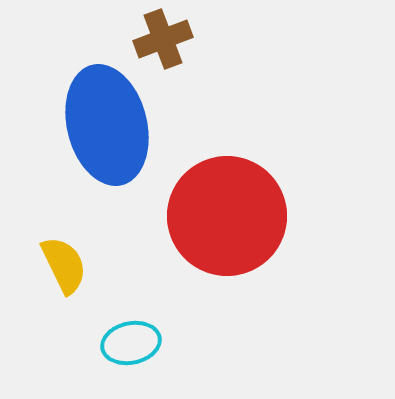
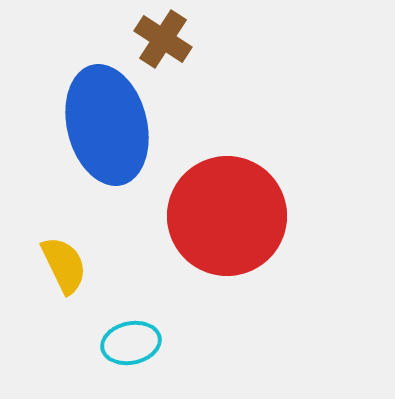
brown cross: rotated 36 degrees counterclockwise
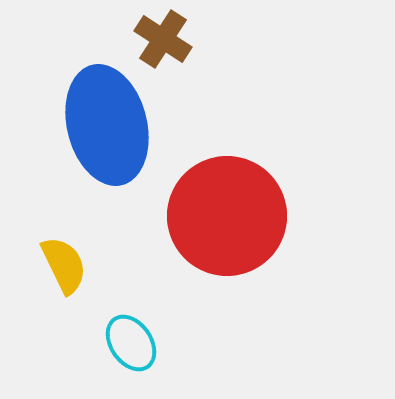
cyan ellipse: rotated 68 degrees clockwise
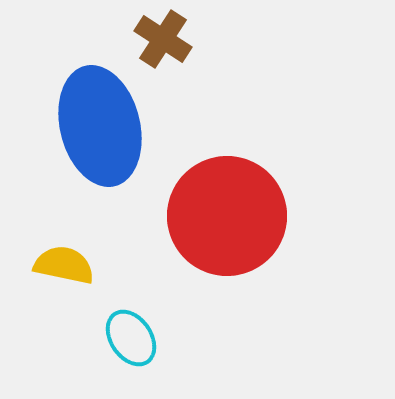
blue ellipse: moved 7 px left, 1 px down
yellow semicircle: rotated 52 degrees counterclockwise
cyan ellipse: moved 5 px up
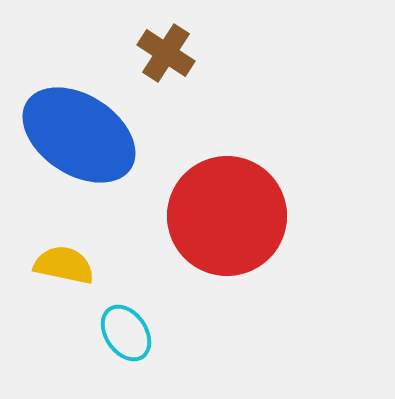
brown cross: moved 3 px right, 14 px down
blue ellipse: moved 21 px left, 9 px down; rotated 43 degrees counterclockwise
cyan ellipse: moved 5 px left, 5 px up
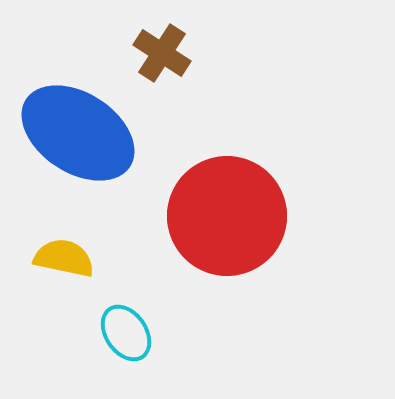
brown cross: moved 4 px left
blue ellipse: moved 1 px left, 2 px up
yellow semicircle: moved 7 px up
